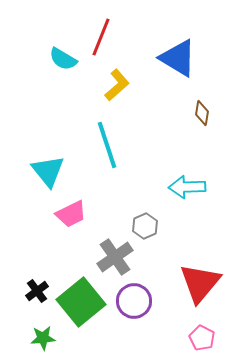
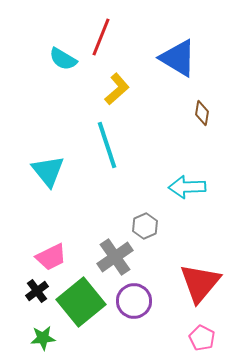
yellow L-shape: moved 4 px down
pink trapezoid: moved 20 px left, 43 px down
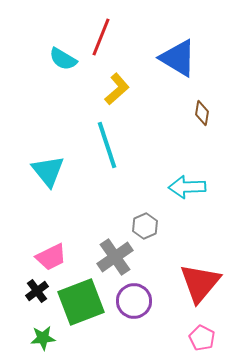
green square: rotated 18 degrees clockwise
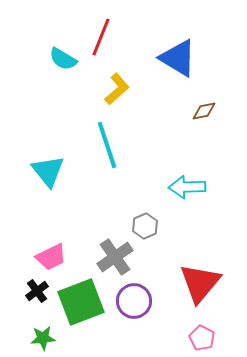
brown diamond: moved 2 px right, 2 px up; rotated 70 degrees clockwise
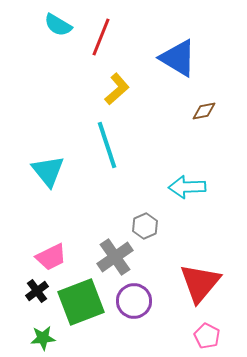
cyan semicircle: moved 5 px left, 34 px up
pink pentagon: moved 5 px right, 2 px up
